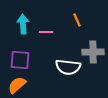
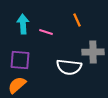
pink line: rotated 16 degrees clockwise
white semicircle: moved 1 px right
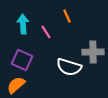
orange line: moved 10 px left, 4 px up
pink line: rotated 40 degrees clockwise
purple square: moved 2 px right; rotated 20 degrees clockwise
white semicircle: rotated 10 degrees clockwise
orange semicircle: moved 1 px left
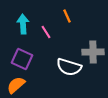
purple square: moved 1 px up
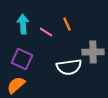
orange line: moved 8 px down
pink line: rotated 24 degrees counterclockwise
white semicircle: rotated 25 degrees counterclockwise
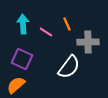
gray cross: moved 5 px left, 10 px up
white semicircle: rotated 45 degrees counterclockwise
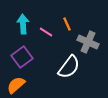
gray cross: rotated 25 degrees clockwise
purple square: moved 2 px up; rotated 30 degrees clockwise
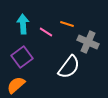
orange line: rotated 48 degrees counterclockwise
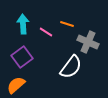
white semicircle: moved 2 px right
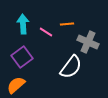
orange line: rotated 24 degrees counterclockwise
